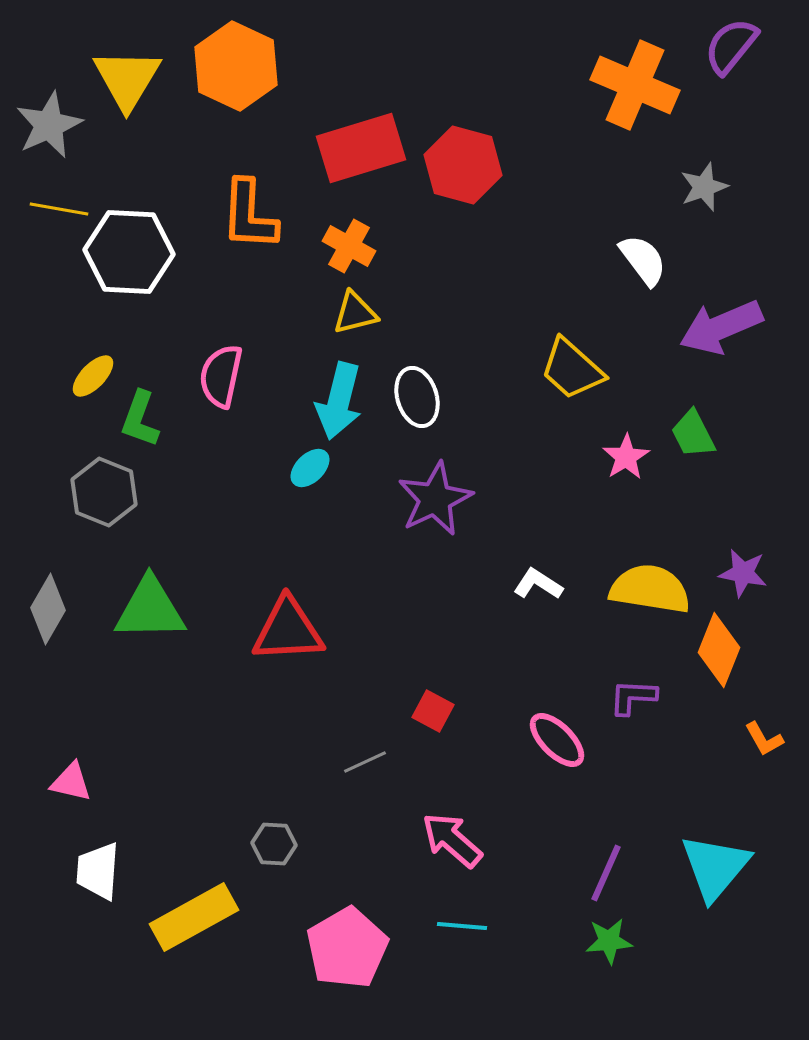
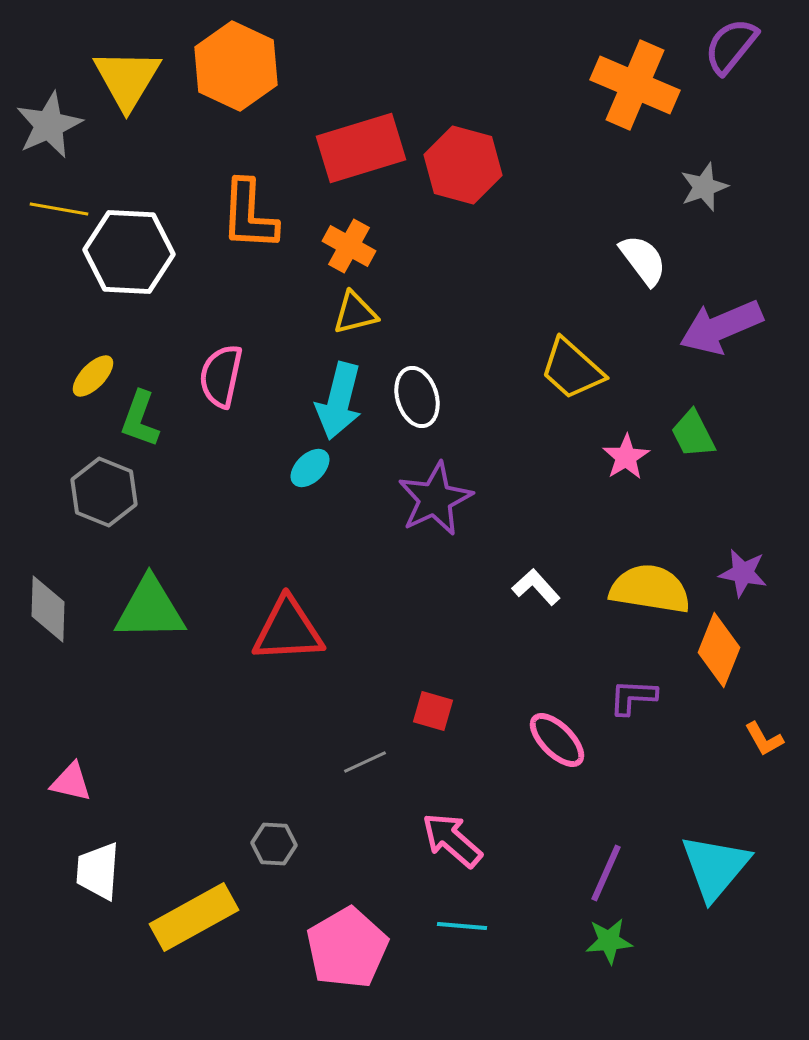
white L-shape at (538, 584): moved 2 px left, 3 px down; rotated 15 degrees clockwise
gray diamond at (48, 609): rotated 28 degrees counterclockwise
red square at (433, 711): rotated 12 degrees counterclockwise
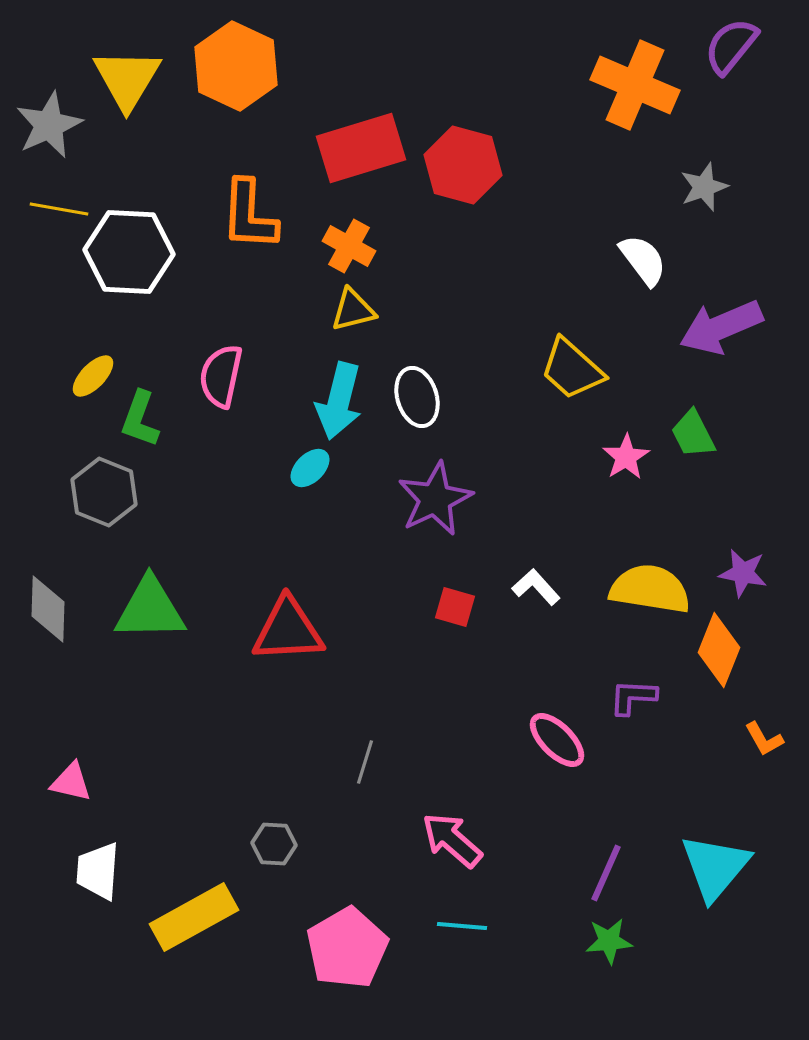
yellow triangle at (355, 313): moved 2 px left, 3 px up
red square at (433, 711): moved 22 px right, 104 px up
gray line at (365, 762): rotated 48 degrees counterclockwise
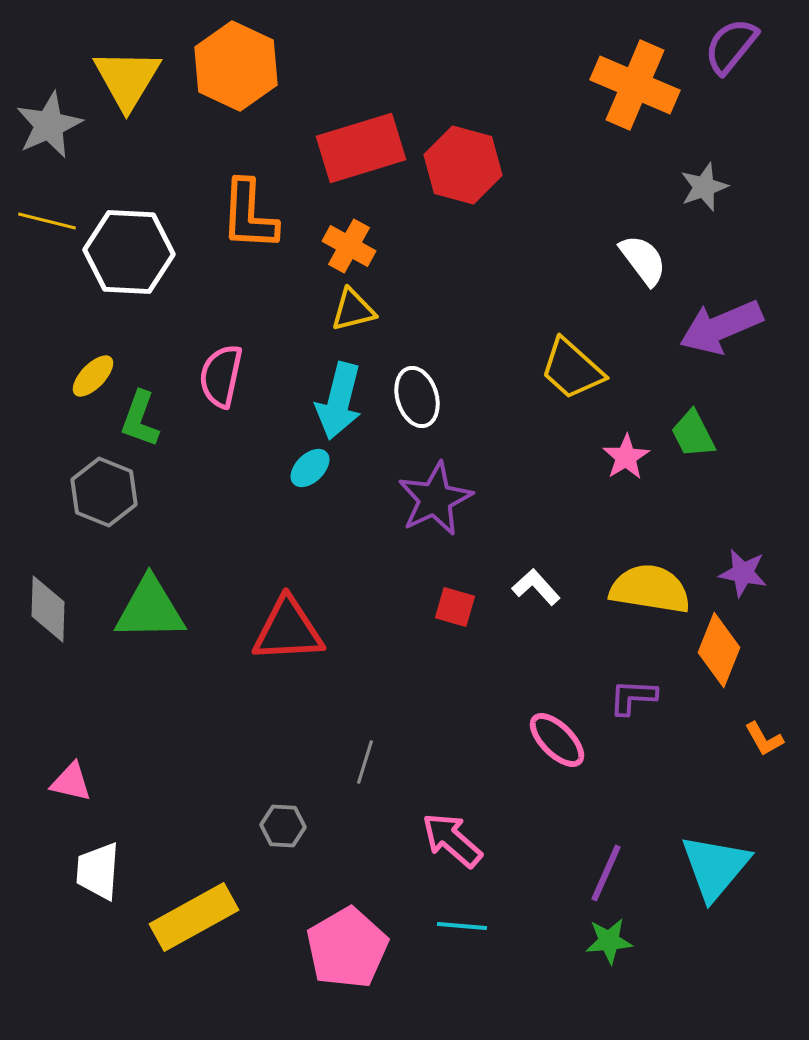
yellow line at (59, 209): moved 12 px left, 12 px down; rotated 4 degrees clockwise
gray hexagon at (274, 844): moved 9 px right, 18 px up
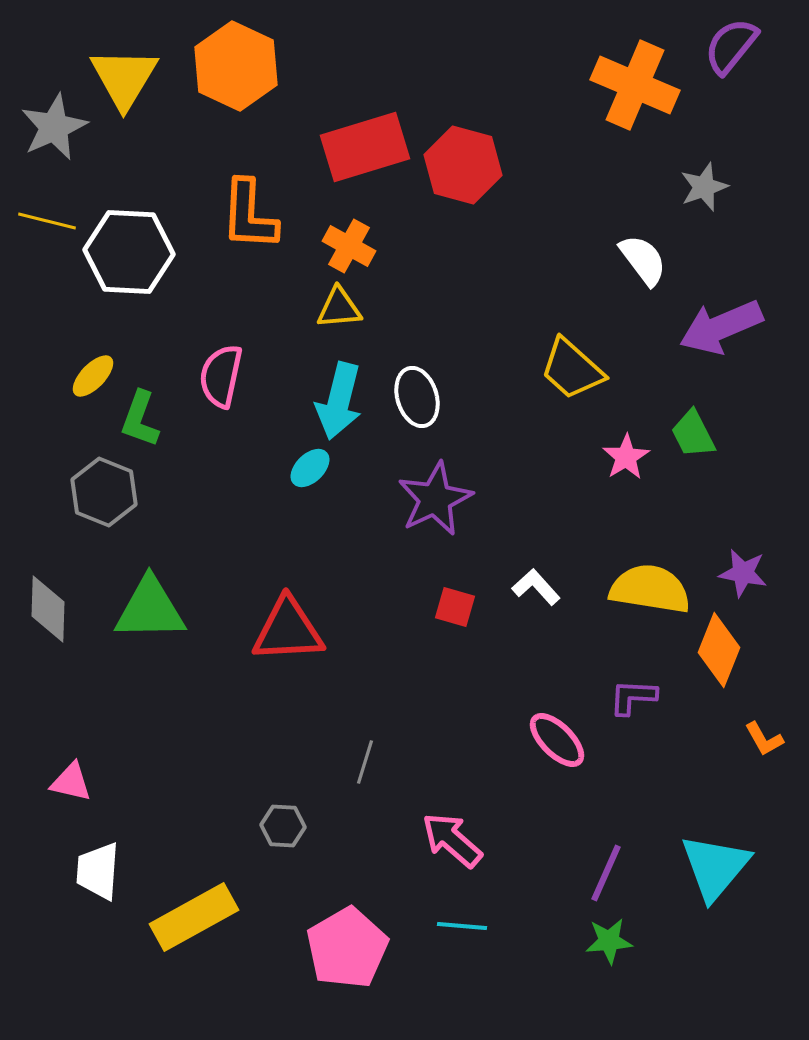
yellow triangle at (127, 79): moved 3 px left, 1 px up
gray star at (49, 125): moved 5 px right, 2 px down
red rectangle at (361, 148): moved 4 px right, 1 px up
yellow triangle at (353, 310): moved 14 px left, 2 px up; rotated 9 degrees clockwise
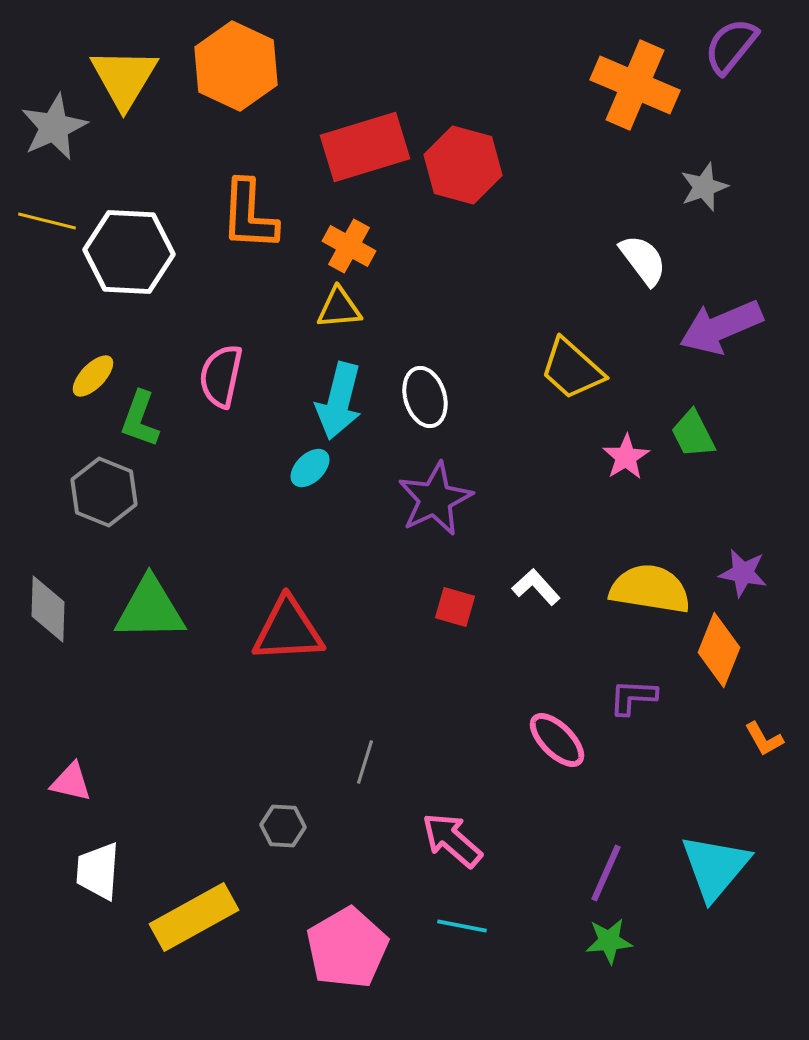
white ellipse at (417, 397): moved 8 px right
cyan line at (462, 926): rotated 6 degrees clockwise
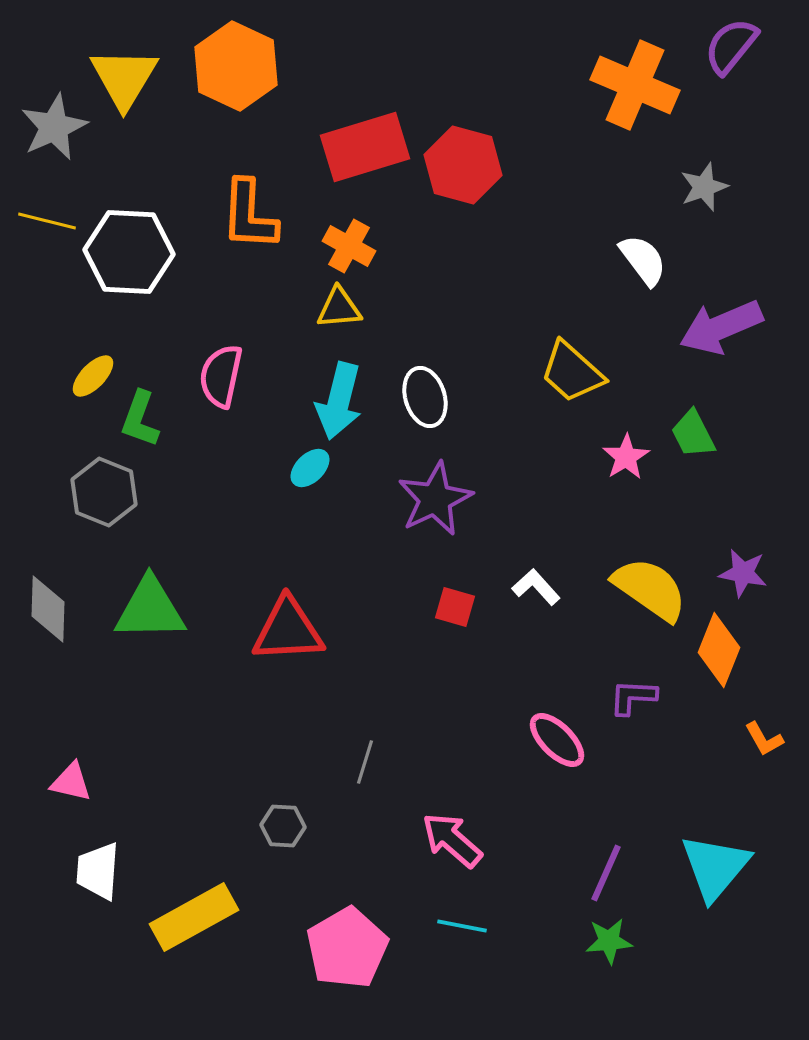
yellow trapezoid at (572, 369): moved 3 px down
yellow semicircle at (650, 589): rotated 26 degrees clockwise
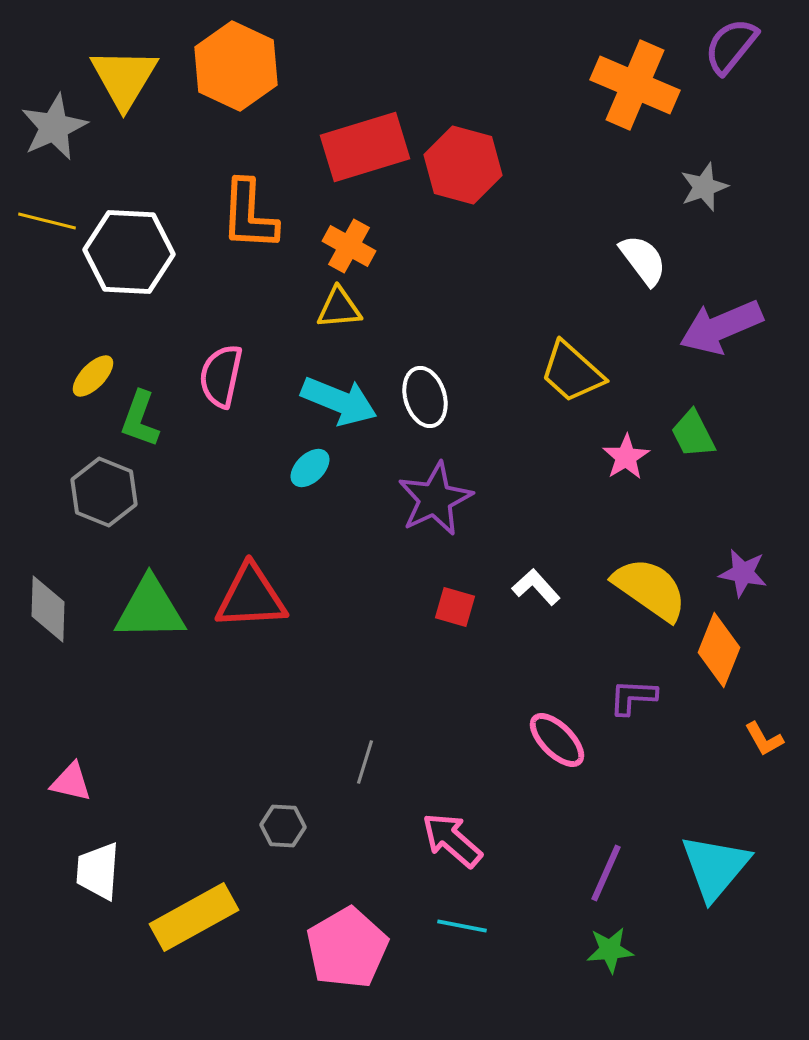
cyan arrow at (339, 401): rotated 82 degrees counterclockwise
red triangle at (288, 630): moved 37 px left, 33 px up
green star at (609, 941): moved 1 px right, 9 px down
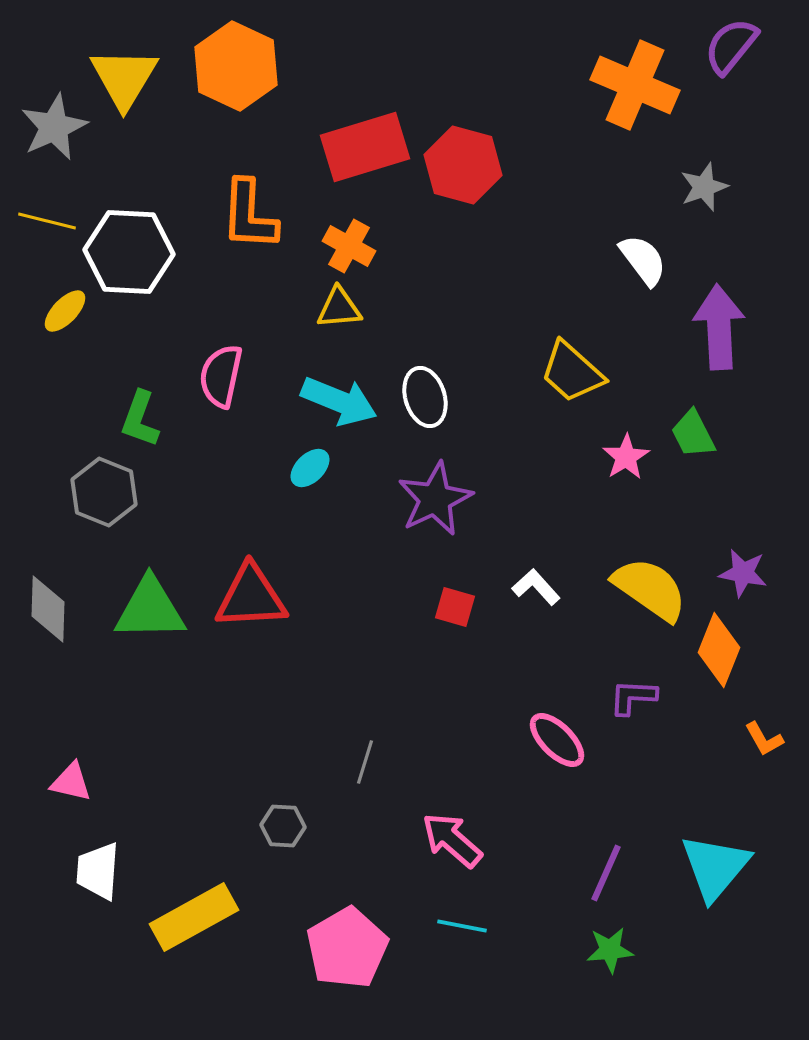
purple arrow at (721, 327): moved 2 px left; rotated 110 degrees clockwise
yellow ellipse at (93, 376): moved 28 px left, 65 px up
